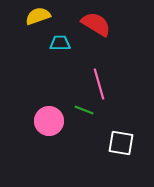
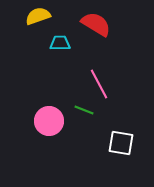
pink line: rotated 12 degrees counterclockwise
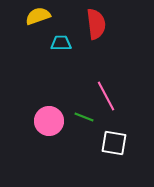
red semicircle: rotated 52 degrees clockwise
cyan trapezoid: moved 1 px right
pink line: moved 7 px right, 12 px down
green line: moved 7 px down
white square: moved 7 px left
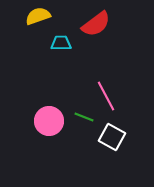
red semicircle: rotated 60 degrees clockwise
white square: moved 2 px left, 6 px up; rotated 20 degrees clockwise
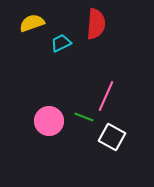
yellow semicircle: moved 6 px left, 7 px down
red semicircle: rotated 48 degrees counterclockwise
cyan trapezoid: rotated 25 degrees counterclockwise
pink line: rotated 52 degrees clockwise
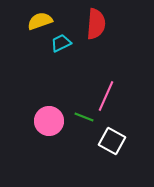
yellow semicircle: moved 8 px right, 2 px up
white square: moved 4 px down
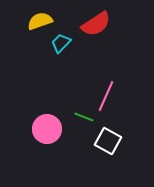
red semicircle: rotated 52 degrees clockwise
cyan trapezoid: rotated 20 degrees counterclockwise
pink circle: moved 2 px left, 8 px down
white square: moved 4 px left
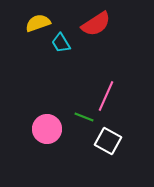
yellow semicircle: moved 2 px left, 2 px down
cyan trapezoid: rotated 75 degrees counterclockwise
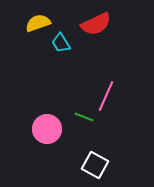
red semicircle: rotated 8 degrees clockwise
white square: moved 13 px left, 24 px down
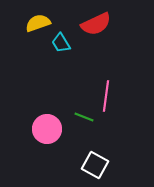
pink line: rotated 16 degrees counterclockwise
